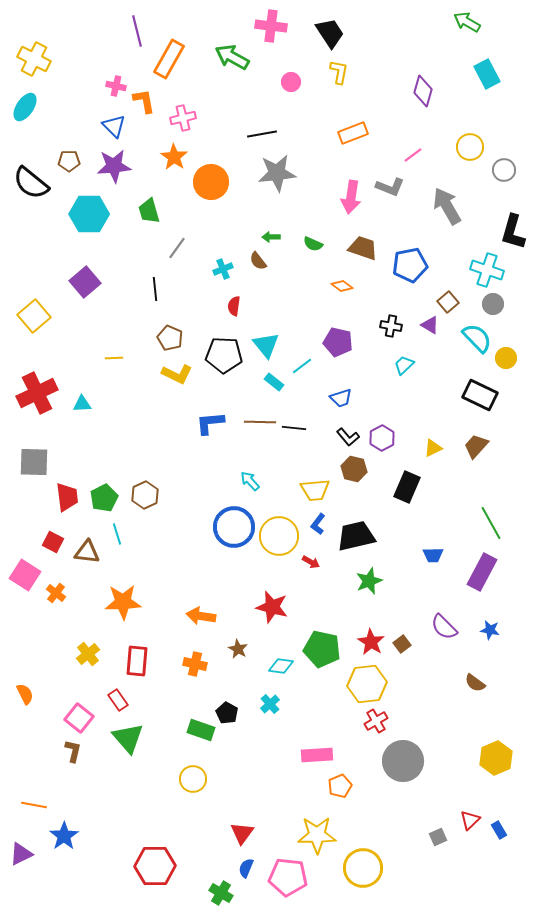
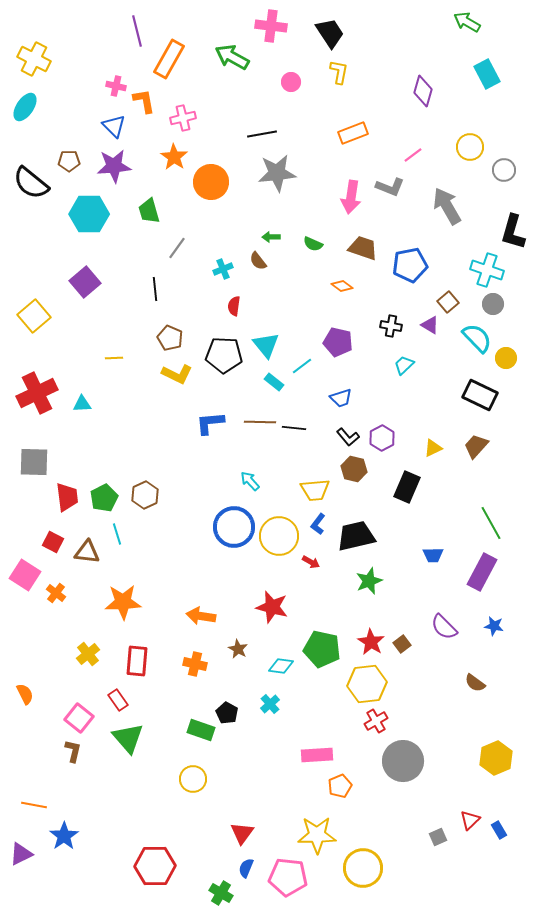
blue star at (490, 630): moved 4 px right, 4 px up
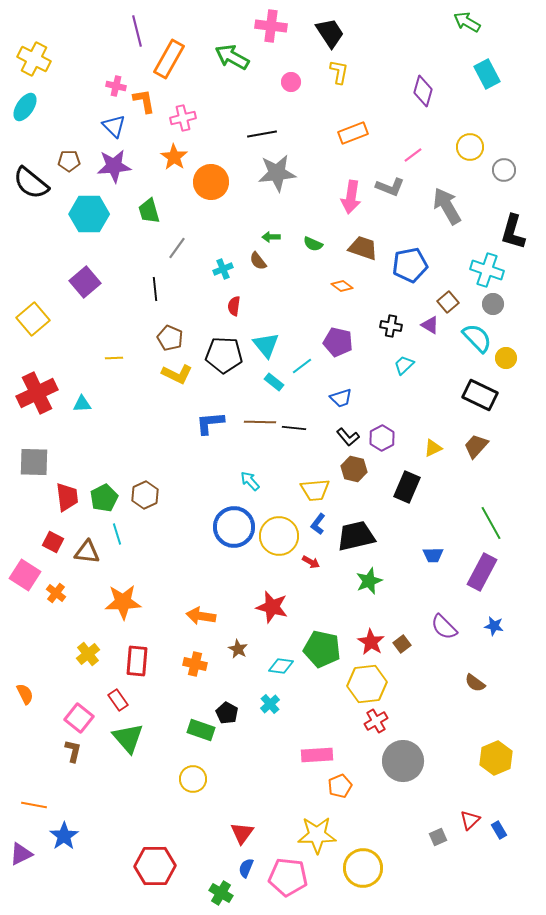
yellow square at (34, 316): moved 1 px left, 3 px down
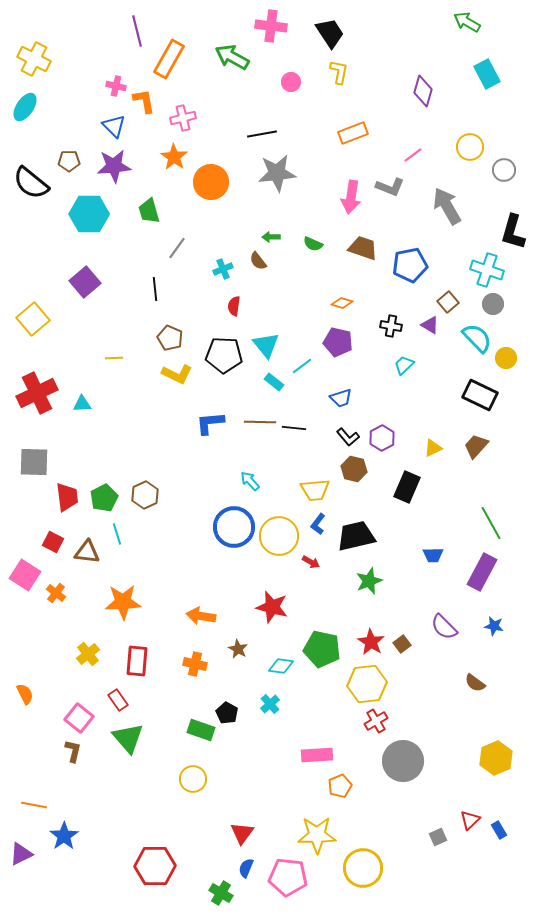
orange diamond at (342, 286): moved 17 px down; rotated 20 degrees counterclockwise
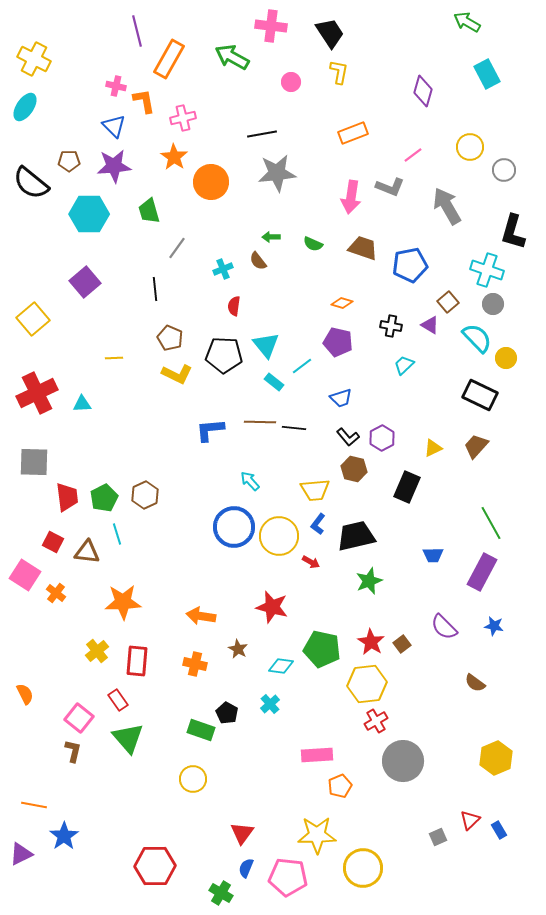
blue L-shape at (210, 423): moved 7 px down
yellow cross at (88, 654): moved 9 px right, 3 px up
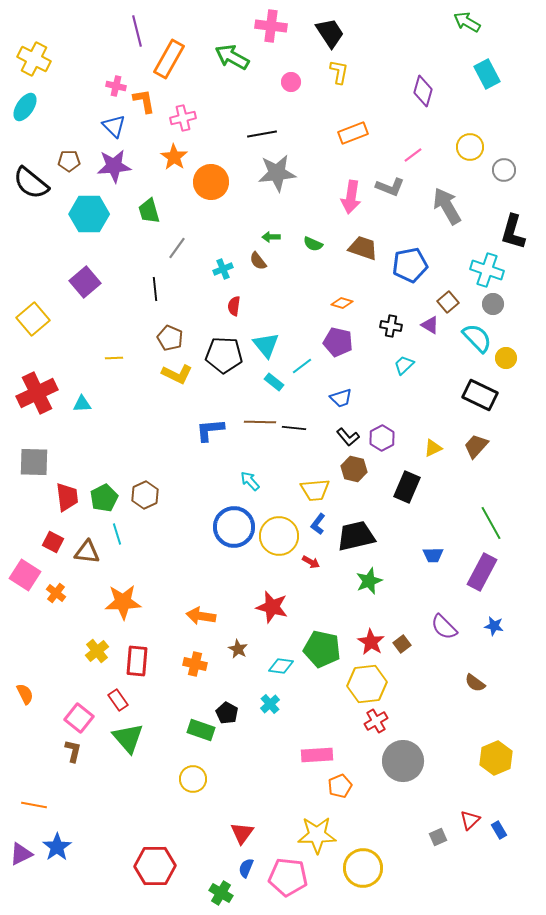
blue star at (64, 836): moved 7 px left, 11 px down
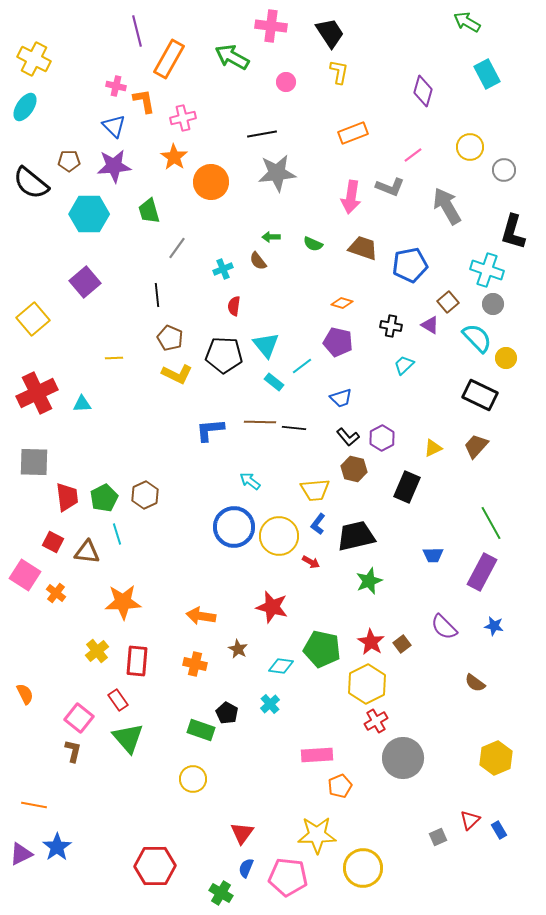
pink circle at (291, 82): moved 5 px left
black line at (155, 289): moved 2 px right, 6 px down
cyan arrow at (250, 481): rotated 10 degrees counterclockwise
yellow hexagon at (367, 684): rotated 21 degrees counterclockwise
gray circle at (403, 761): moved 3 px up
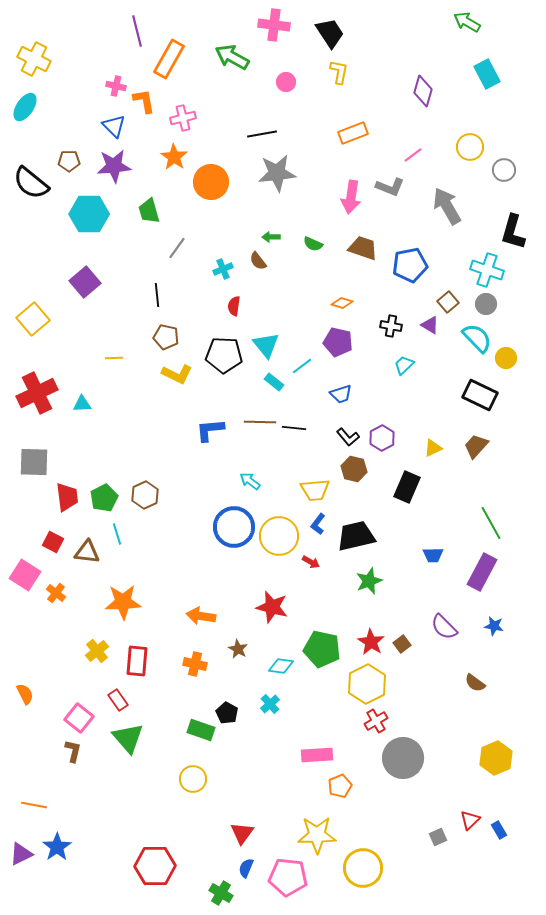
pink cross at (271, 26): moved 3 px right, 1 px up
gray circle at (493, 304): moved 7 px left
brown pentagon at (170, 338): moved 4 px left, 1 px up; rotated 10 degrees counterclockwise
blue trapezoid at (341, 398): moved 4 px up
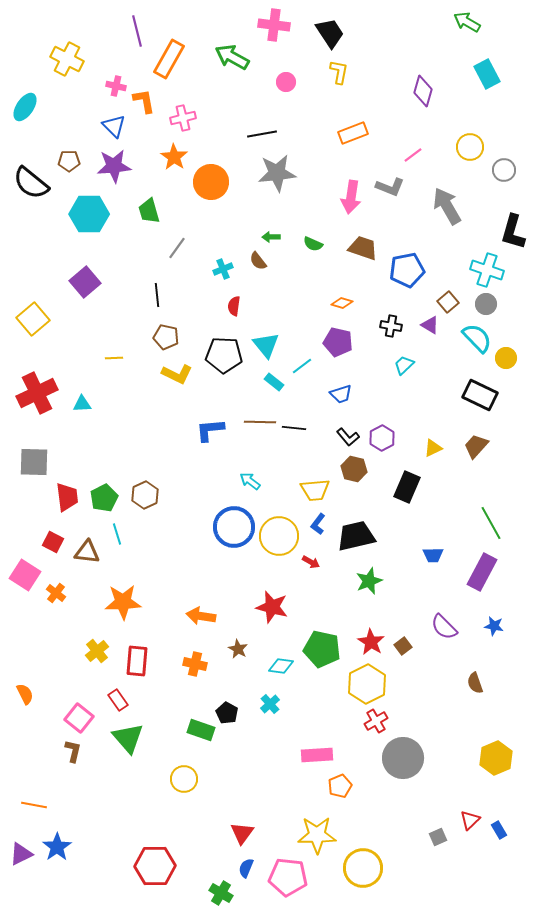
yellow cross at (34, 59): moved 33 px right
blue pentagon at (410, 265): moved 3 px left, 5 px down
brown square at (402, 644): moved 1 px right, 2 px down
brown semicircle at (475, 683): rotated 35 degrees clockwise
yellow circle at (193, 779): moved 9 px left
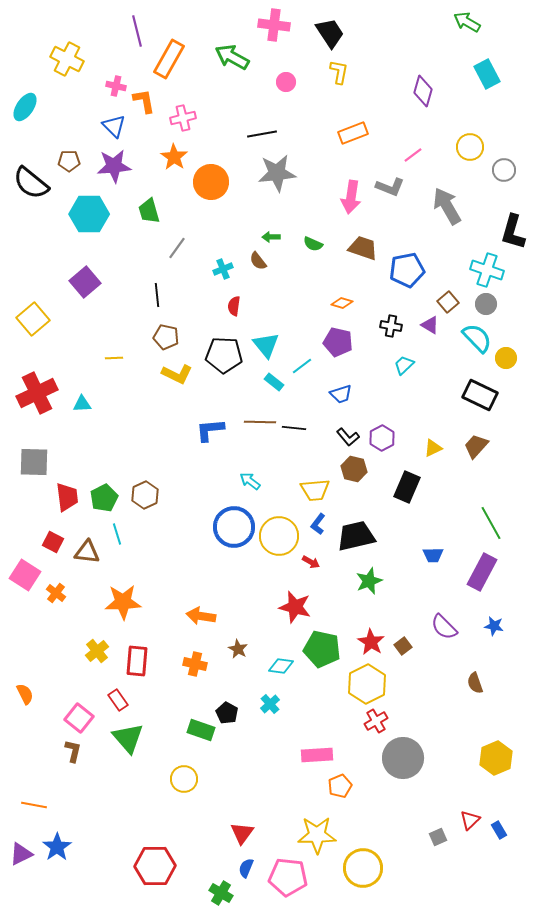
red star at (272, 607): moved 23 px right
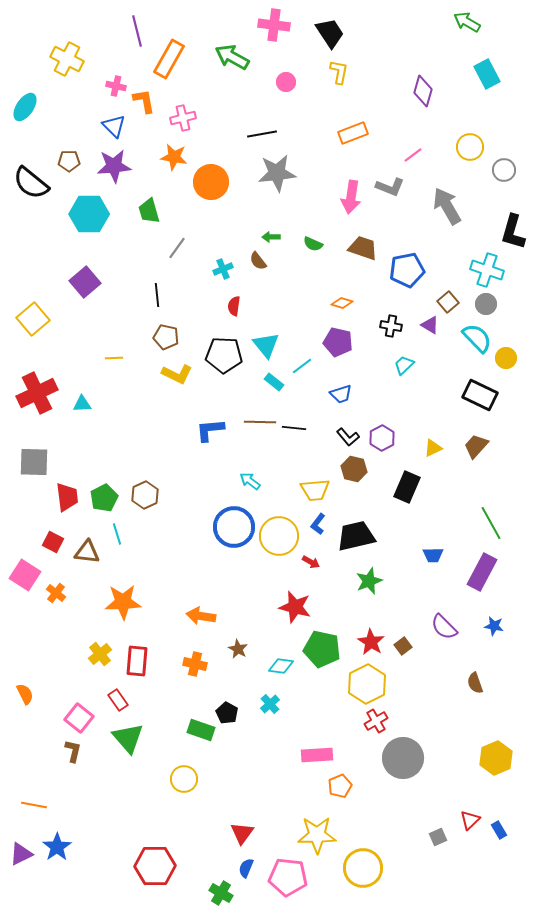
orange star at (174, 157): rotated 24 degrees counterclockwise
yellow cross at (97, 651): moved 3 px right, 3 px down
